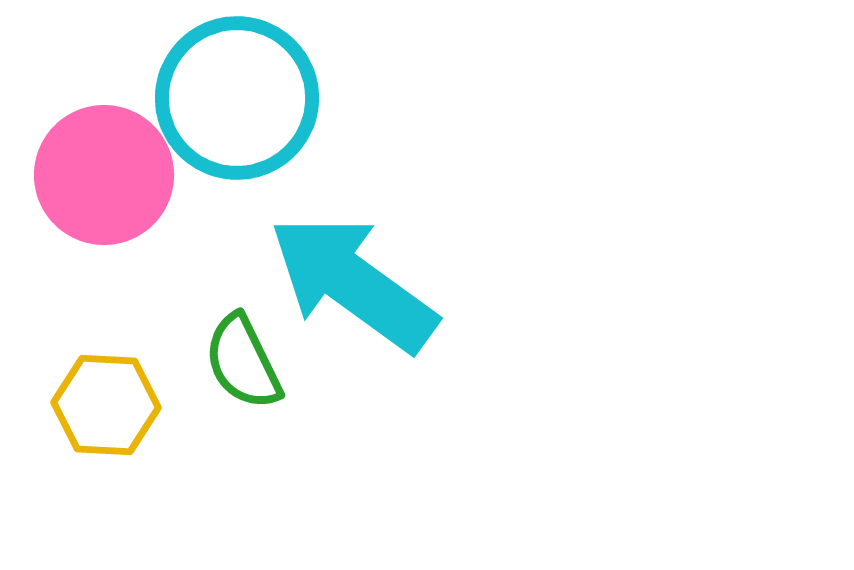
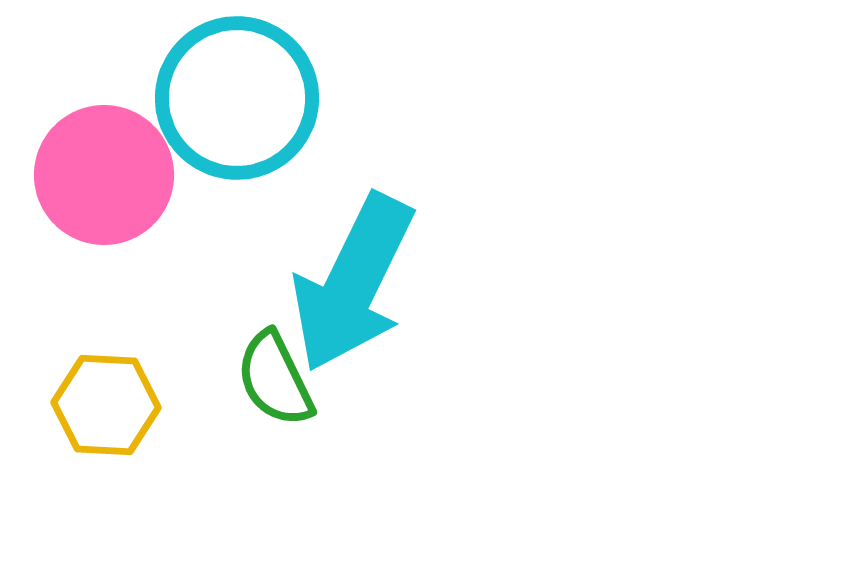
cyan arrow: rotated 100 degrees counterclockwise
green semicircle: moved 32 px right, 17 px down
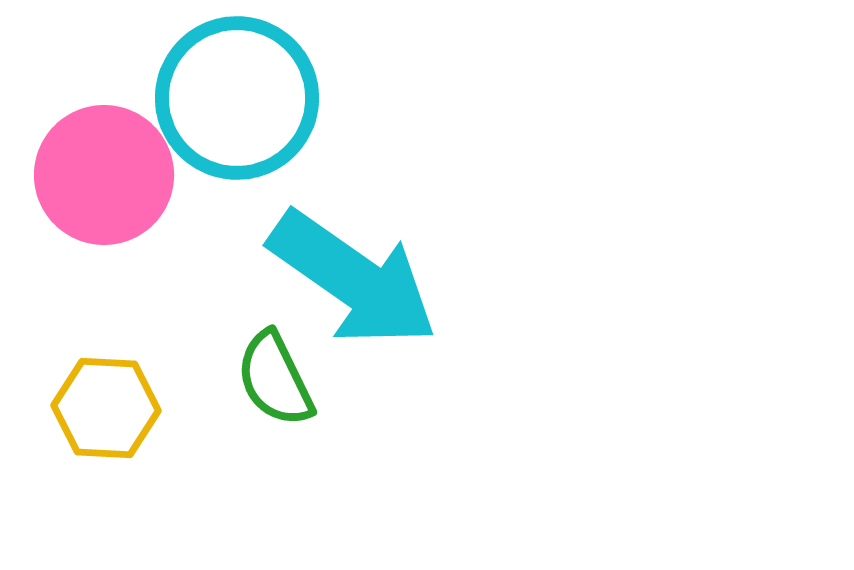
cyan arrow: moved 4 px up; rotated 81 degrees counterclockwise
yellow hexagon: moved 3 px down
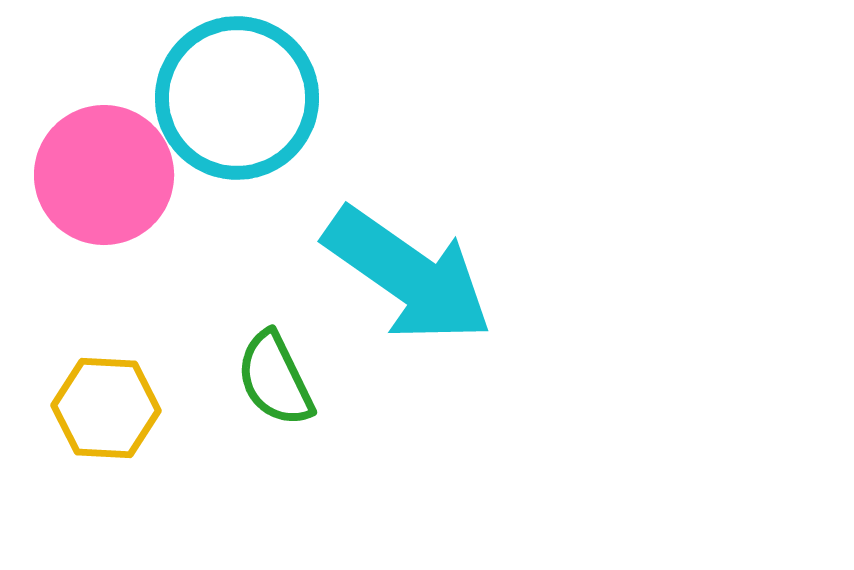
cyan arrow: moved 55 px right, 4 px up
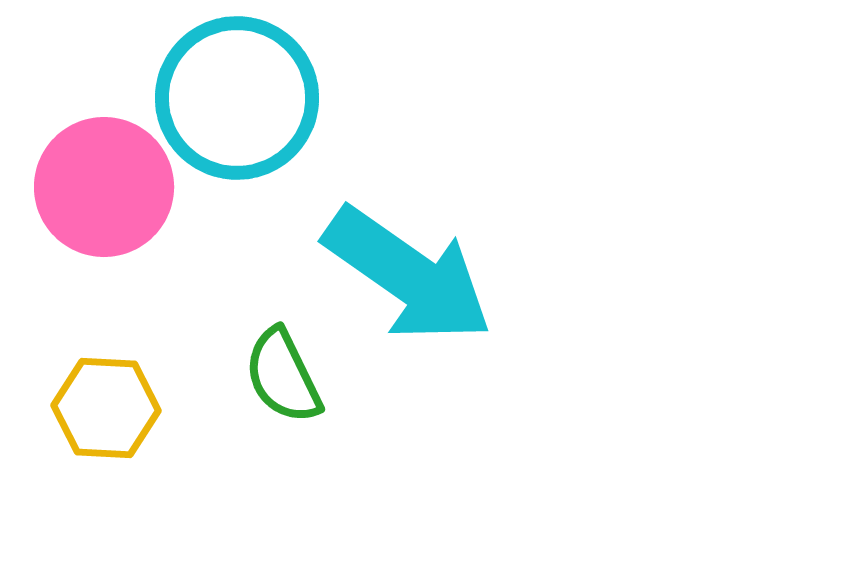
pink circle: moved 12 px down
green semicircle: moved 8 px right, 3 px up
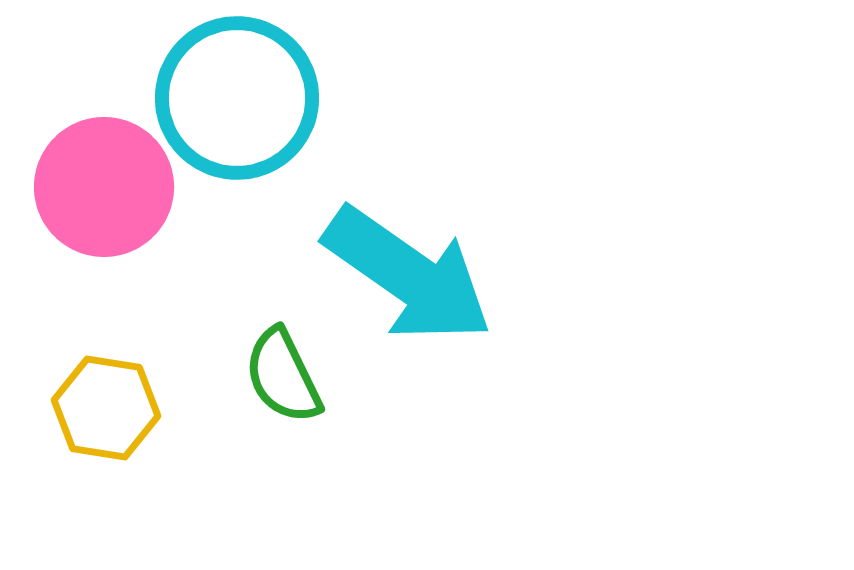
yellow hexagon: rotated 6 degrees clockwise
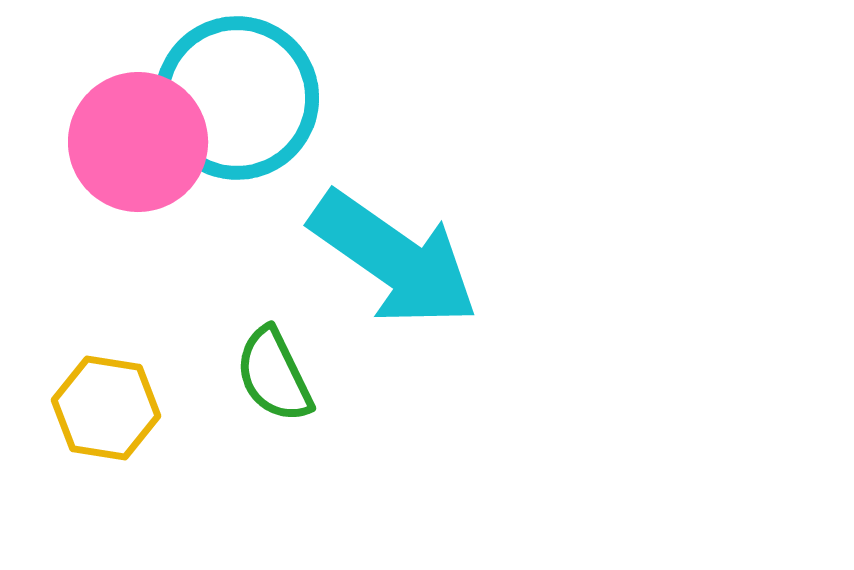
pink circle: moved 34 px right, 45 px up
cyan arrow: moved 14 px left, 16 px up
green semicircle: moved 9 px left, 1 px up
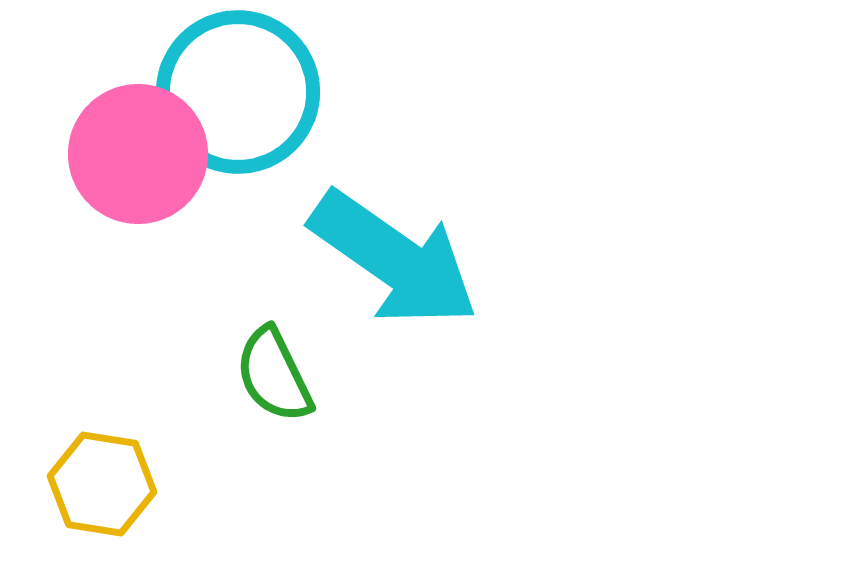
cyan circle: moved 1 px right, 6 px up
pink circle: moved 12 px down
yellow hexagon: moved 4 px left, 76 px down
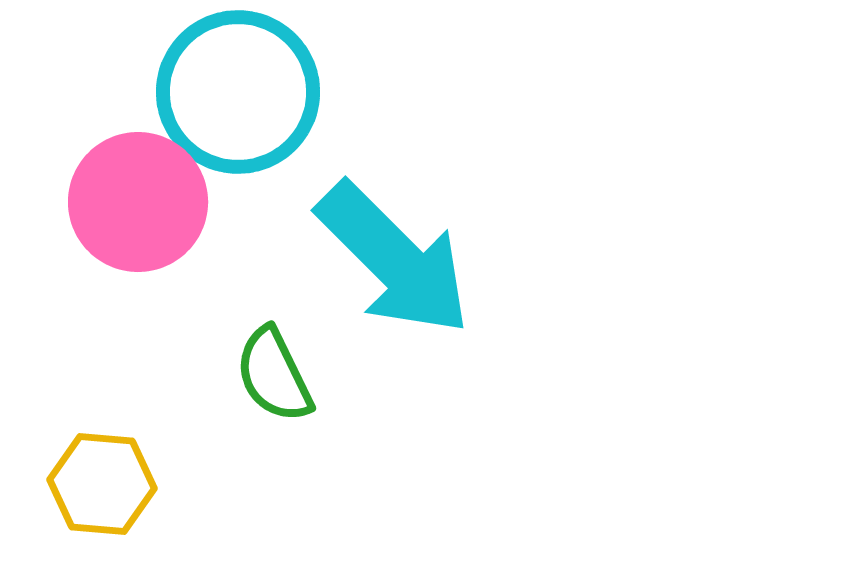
pink circle: moved 48 px down
cyan arrow: rotated 10 degrees clockwise
yellow hexagon: rotated 4 degrees counterclockwise
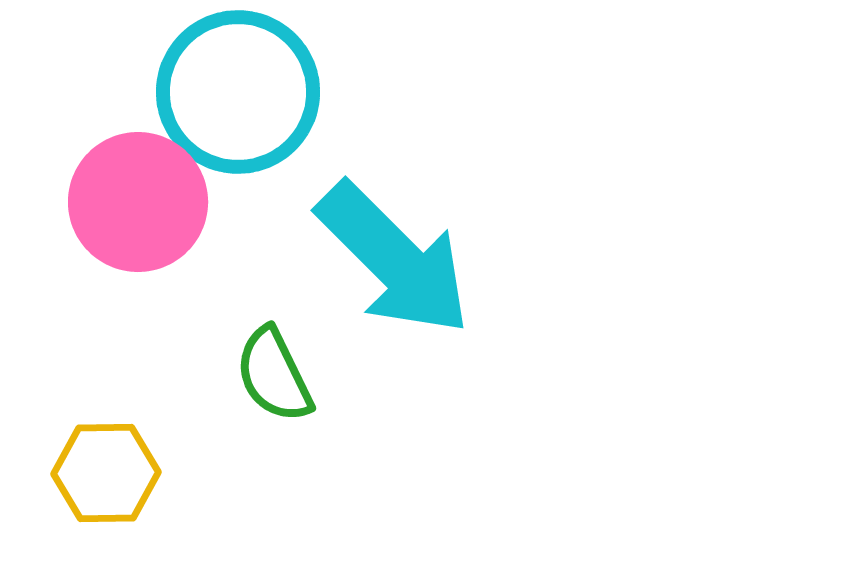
yellow hexagon: moved 4 px right, 11 px up; rotated 6 degrees counterclockwise
